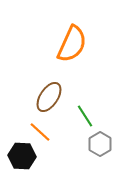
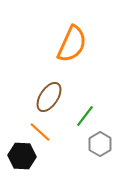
green line: rotated 70 degrees clockwise
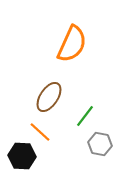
gray hexagon: rotated 20 degrees counterclockwise
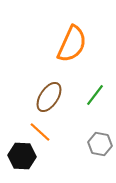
green line: moved 10 px right, 21 px up
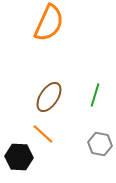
orange semicircle: moved 23 px left, 21 px up
green line: rotated 20 degrees counterclockwise
orange line: moved 3 px right, 2 px down
black hexagon: moved 3 px left, 1 px down
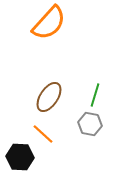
orange semicircle: rotated 18 degrees clockwise
gray hexagon: moved 10 px left, 20 px up
black hexagon: moved 1 px right
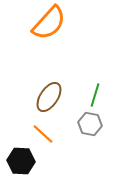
black hexagon: moved 1 px right, 4 px down
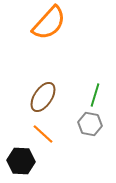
brown ellipse: moved 6 px left
